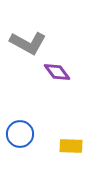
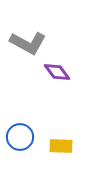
blue circle: moved 3 px down
yellow rectangle: moved 10 px left
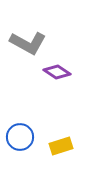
purple diamond: rotated 20 degrees counterclockwise
yellow rectangle: rotated 20 degrees counterclockwise
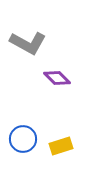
purple diamond: moved 6 px down; rotated 12 degrees clockwise
blue circle: moved 3 px right, 2 px down
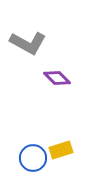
blue circle: moved 10 px right, 19 px down
yellow rectangle: moved 4 px down
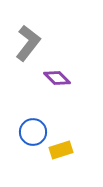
gray L-shape: rotated 81 degrees counterclockwise
blue circle: moved 26 px up
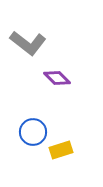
gray L-shape: rotated 90 degrees clockwise
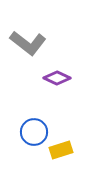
purple diamond: rotated 20 degrees counterclockwise
blue circle: moved 1 px right
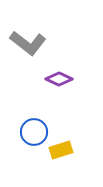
purple diamond: moved 2 px right, 1 px down
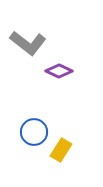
purple diamond: moved 8 px up
yellow rectangle: rotated 40 degrees counterclockwise
